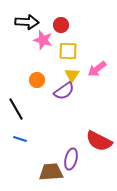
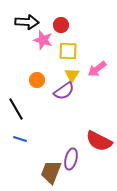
brown trapezoid: rotated 65 degrees counterclockwise
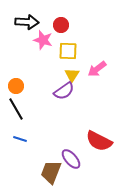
orange circle: moved 21 px left, 6 px down
purple ellipse: rotated 55 degrees counterclockwise
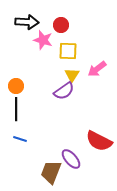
black line: rotated 30 degrees clockwise
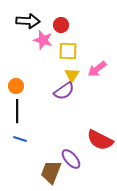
black arrow: moved 1 px right, 1 px up
black line: moved 1 px right, 2 px down
red semicircle: moved 1 px right, 1 px up
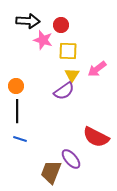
red semicircle: moved 4 px left, 3 px up
